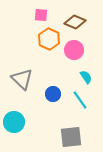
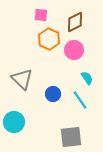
brown diamond: rotated 50 degrees counterclockwise
cyan semicircle: moved 1 px right, 1 px down
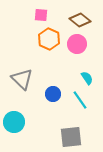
brown diamond: moved 5 px right, 2 px up; rotated 65 degrees clockwise
pink circle: moved 3 px right, 6 px up
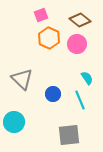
pink square: rotated 24 degrees counterclockwise
orange hexagon: moved 1 px up
cyan line: rotated 12 degrees clockwise
gray square: moved 2 px left, 2 px up
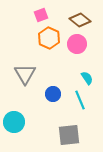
gray triangle: moved 3 px right, 5 px up; rotated 15 degrees clockwise
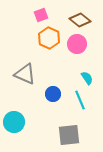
gray triangle: rotated 35 degrees counterclockwise
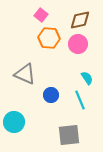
pink square: rotated 32 degrees counterclockwise
brown diamond: rotated 50 degrees counterclockwise
orange hexagon: rotated 20 degrees counterclockwise
pink circle: moved 1 px right
blue circle: moved 2 px left, 1 px down
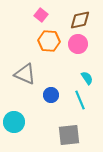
orange hexagon: moved 3 px down
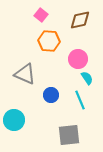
pink circle: moved 15 px down
cyan circle: moved 2 px up
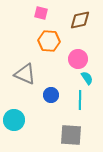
pink square: moved 2 px up; rotated 24 degrees counterclockwise
cyan line: rotated 24 degrees clockwise
gray square: moved 2 px right; rotated 10 degrees clockwise
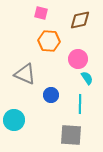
cyan line: moved 4 px down
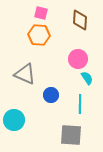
brown diamond: rotated 75 degrees counterclockwise
orange hexagon: moved 10 px left, 6 px up
